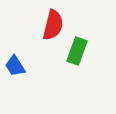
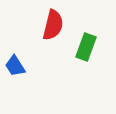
green rectangle: moved 9 px right, 4 px up
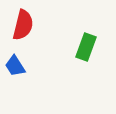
red semicircle: moved 30 px left
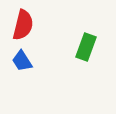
blue trapezoid: moved 7 px right, 5 px up
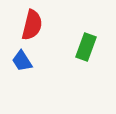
red semicircle: moved 9 px right
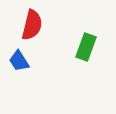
blue trapezoid: moved 3 px left
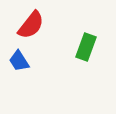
red semicircle: moved 1 px left; rotated 24 degrees clockwise
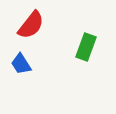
blue trapezoid: moved 2 px right, 3 px down
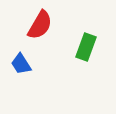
red semicircle: moved 9 px right; rotated 8 degrees counterclockwise
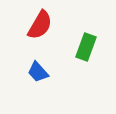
blue trapezoid: moved 17 px right, 8 px down; rotated 10 degrees counterclockwise
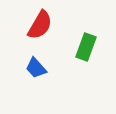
blue trapezoid: moved 2 px left, 4 px up
